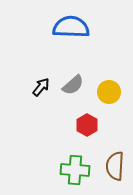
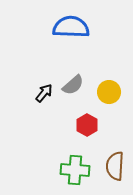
black arrow: moved 3 px right, 6 px down
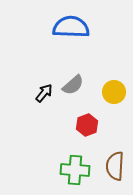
yellow circle: moved 5 px right
red hexagon: rotated 10 degrees clockwise
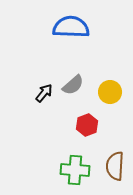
yellow circle: moved 4 px left
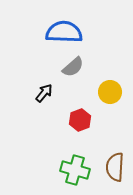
blue semicircle: moved 7 px left, 5 px down
gray semicircle: moved 18 px up
red hexagon: moved 7 px left, 5 px up
brown semicircle: moved 1 px down
green cross: rotated 12 degrees clockwise
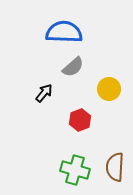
yellow circle: moved 1 px left, 3 px up
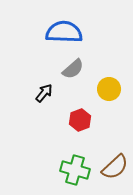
gray semicircle: moved 2 px down
brown semicircle: rotated 136 degrees counterclockwise
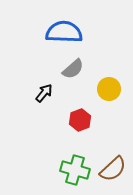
brown semicircle: moved 2 px left, 2 px down
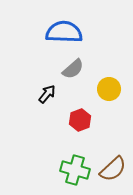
black arrow: moved 3 px right, 1 px down
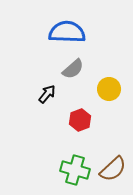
blue semicircle: moved 3 px right
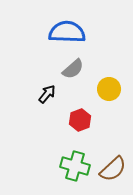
green cross: moved 4 px up
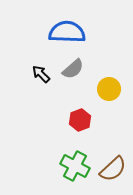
black arrow: moved 6 px left, 20 px up; rotated 84 degrees counterclockwise
green cross: rotated 12 degrees clockwise
